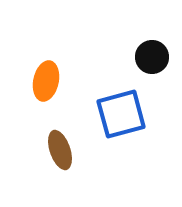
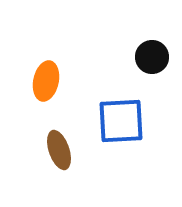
blue square: moved 7 px down; rotated 12 degrees clockwise
brown ellipse: moved 1 px left
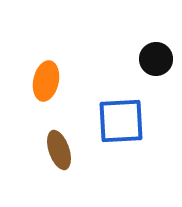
black circle: moved 4 px right, 2 px down
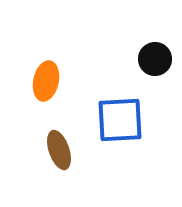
black circle: moved 1 px left
blue square: moved 1 px left, 1 px up
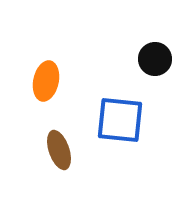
blue square: rotated 9 degrees clockwise
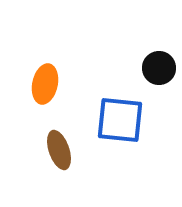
black circle: moved 4 px right, 9 px down
orange ellipse: moved 1 px left, 3 px down
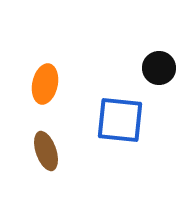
brown ellipse: moved 13 px left, 1 px down
